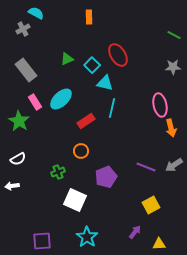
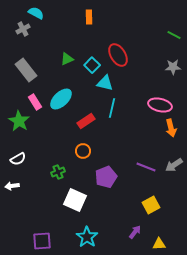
pink ellipse: rotated 65 degrees counterclockwise
orange circle: moved 2 px right
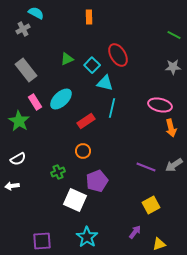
purple pentagon: moved 9 px left, 4 px down
yellow triangle: rotated 16 degrees counterclockwise
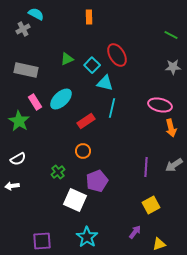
cyan semicircle: moved 1 px down
green line: moved 3 px left
red ellipse: moved 1 px left
gray rectangle: rotated 40 degrees counterclockwise
purple line: rotated 72 degrees clockwise
green cross: rotated 16 degrees counterclockwise
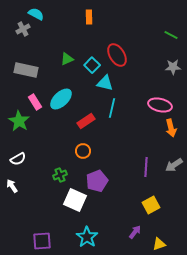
green cross: moved 2 px right, 3 px down; rotated 16 degrees clockwise
white arrow: rotated 64 degrees clockwise
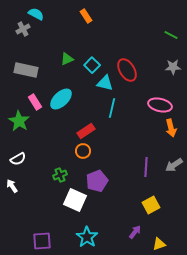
orange rectangle: moved 3 px left, 1 px up; rotated 32 degrees counterclockwise
red ellipse: moved 10 px right, 15 px down
red rectangle: moved 10 px down
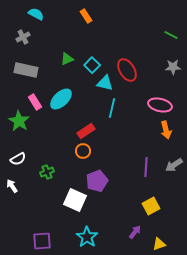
gray cross: moved 8 px down
orange arrow: moved 5 px left, 2 px down
green cross: moved 13 px left, 3 px up
yellow square: moved 1 px down
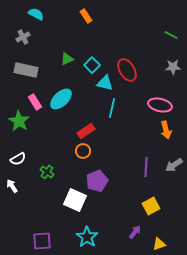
green cross: rotated 32 degrees counterclockwise
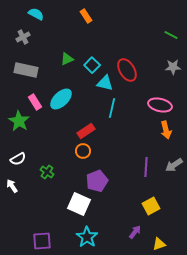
white square: moved 4 px right, 4 px down
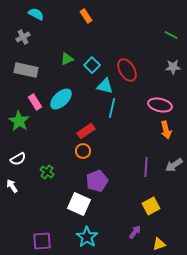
cyan triangle: moved 3 px down
